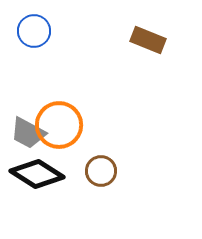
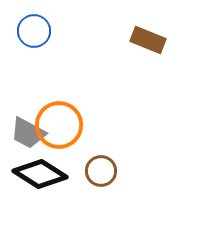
black diamond: moved 3 px right
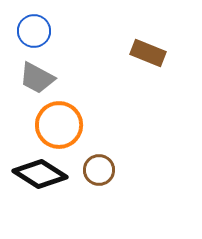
brown rectangle: moved 13 px down
gray trapezoid: moved 9 px right, 55 px up
brown circle: moved 2 px left, 1 px up
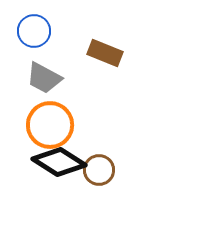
brown rectangle: moved 43 px left
gray trapezoid: moved 7 px right
orange circle: moved 9 px left
black diamond: moved 19 px right, 12 px up
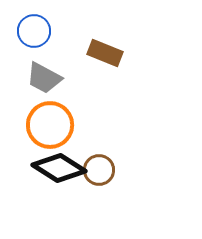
black diamond: moved 6 px down
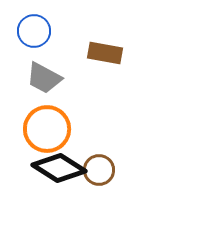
brown rectangle: rotated 12 degrees counterclockwise
orange circle: moved 3 px left, 4 px down
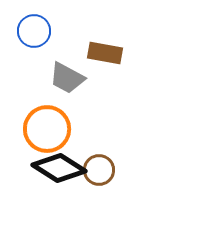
gray trapezoid: moved 23 px right
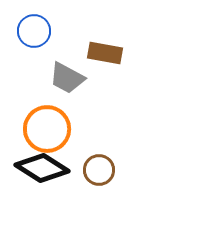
black diamond: moved 17 px left
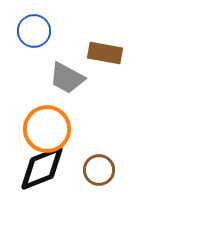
black diamond: rotated 54 degrees counterclockwise
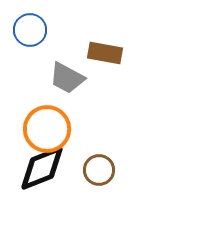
blue circle: moved 4 px left, 1 px up
